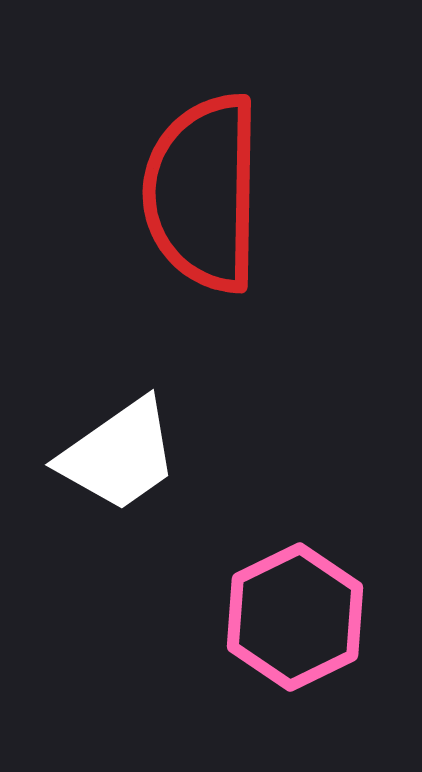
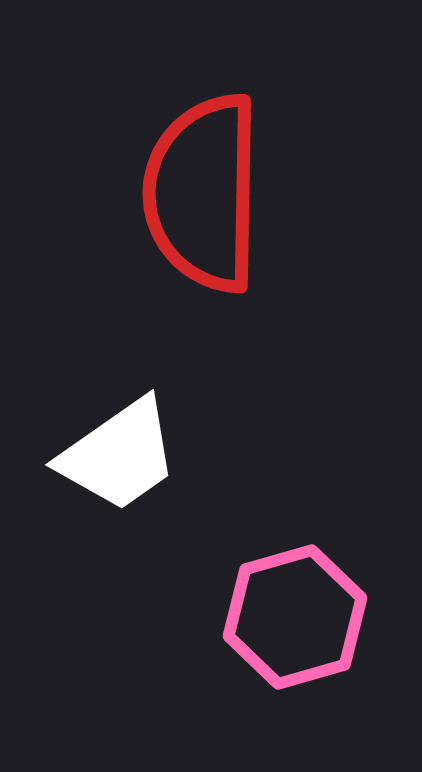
pink hexagon: rotated 10 degrees clockwise
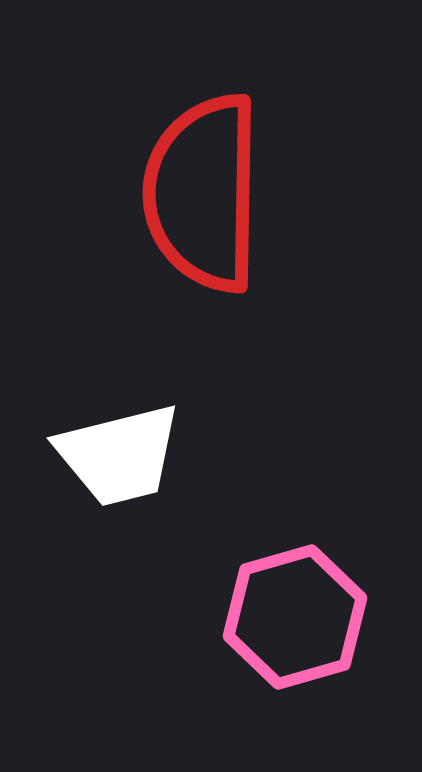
white trapezoid: rotated 21 degrees clockwise
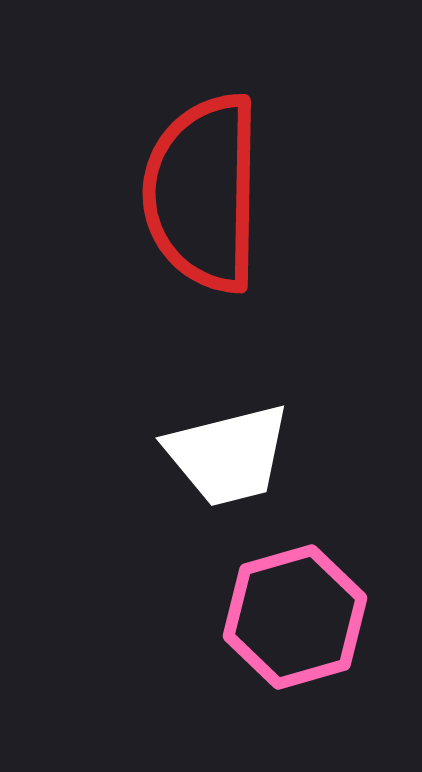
white trapezoid: moved 109 px right
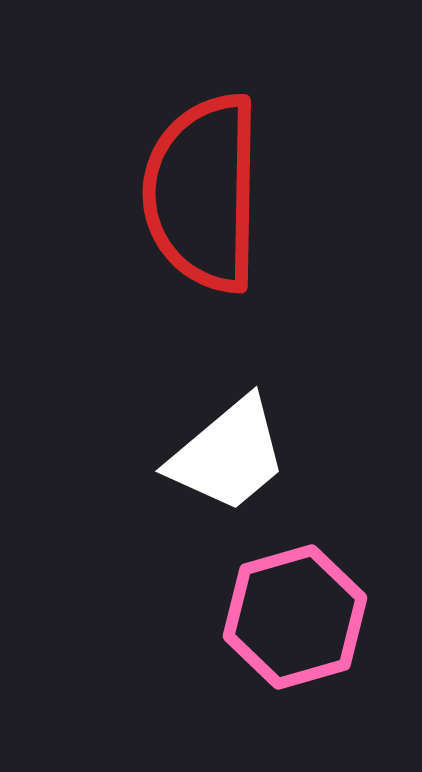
white trapezoid: rotated 26 degrees counterclockwise
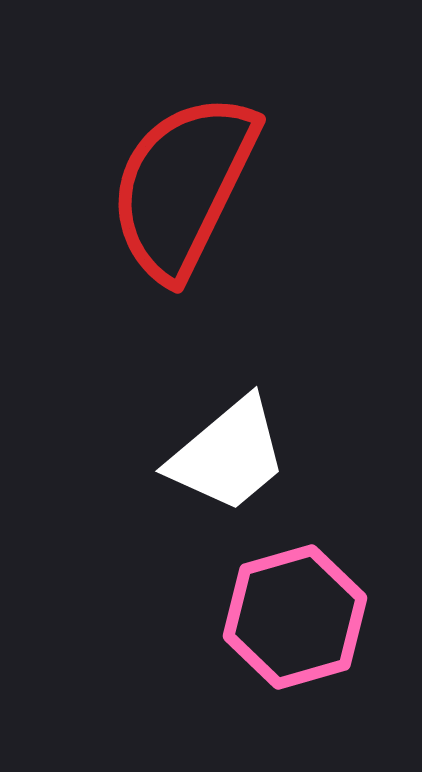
red semicircle: moved 20 px left, 7 px up; rotated 25 degrees clockwise
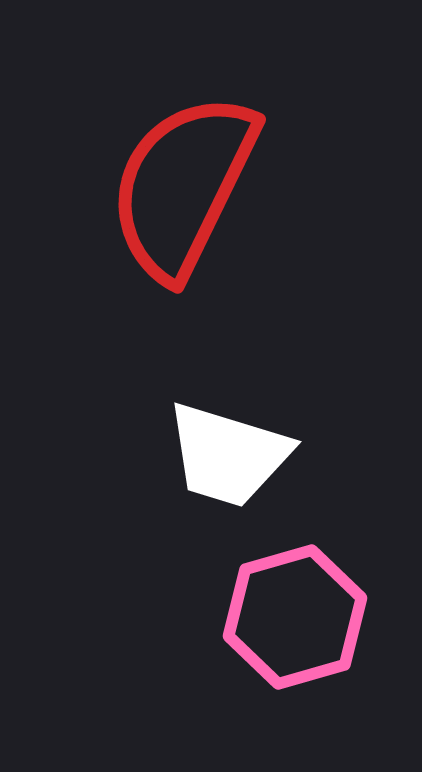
white trapezoid: rotated 57 degrees clockwise
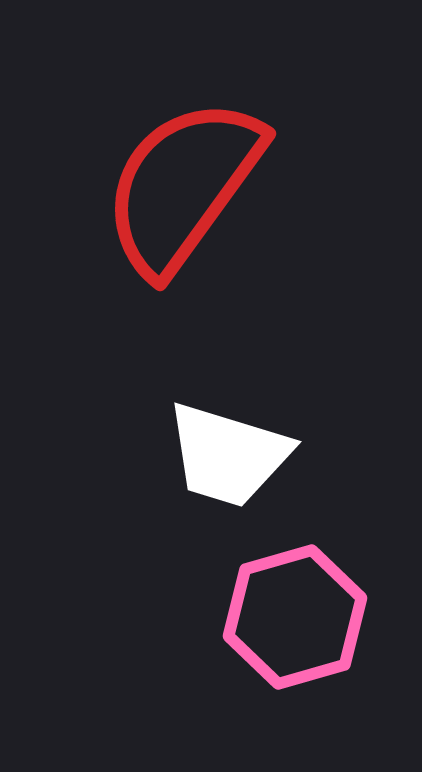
red semicircle: rotated 10 degrees clockwise
